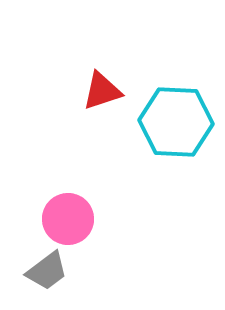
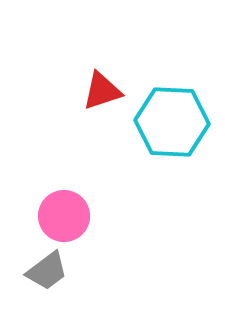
cyan hexagon: moved 4 px left
pink circle: moved 4 px left, 3 px up
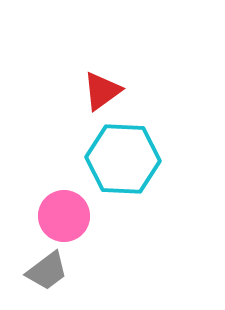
red triangle: rotated 18 degrees counterclockwise
cyan hexagon: moved 49 px left, 37 px down
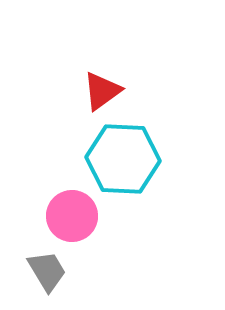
pink circle: moved 8 px right
gray trapezoid: rotated 84 degrees counterclockwise
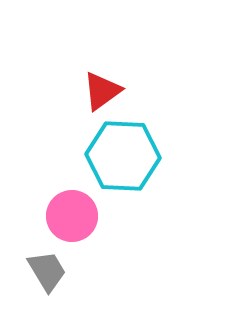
cyan hexagon: moved 3 px up
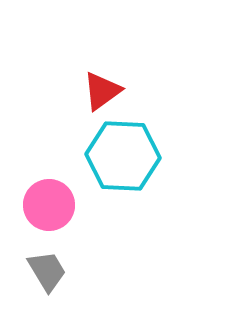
pink circle: moved 23 px left, 11 px up
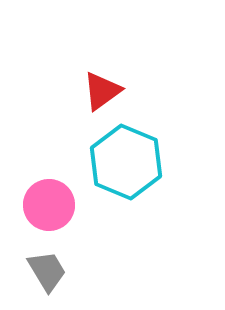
cyan hexagon: moved 3 px right, 6 px down; rotated 20 degrees clockwise
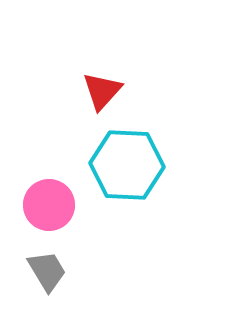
red triangle: rotated 12 degrees counterclockwise
cyan hexagon: moved 1 px right, 3 px down; rotated 20 degrees counterclockwise
